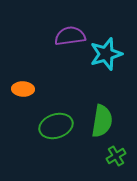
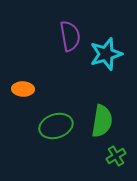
purple semicircle: rotated 88 degrees clockwise
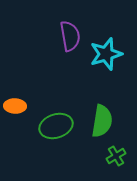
orange ellipse: moved 8 px left, 17 px down
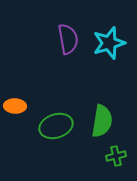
purple semicircle: moved 2 px left, 3 px down
cyan star: moved 3 px right, 11 px up
green cross: rotated 18 degrees clockwise
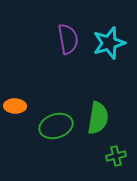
green semicircle: moved 4 px left, 3 px up
